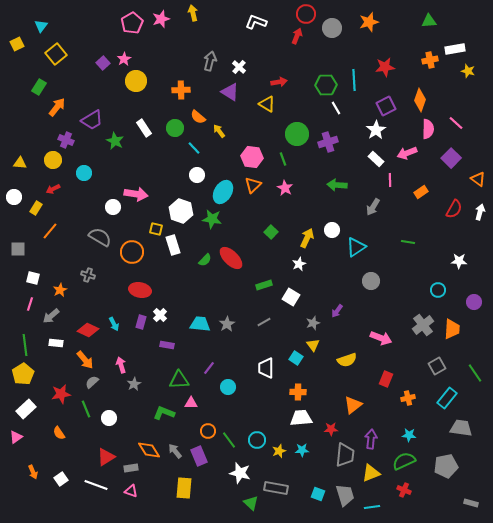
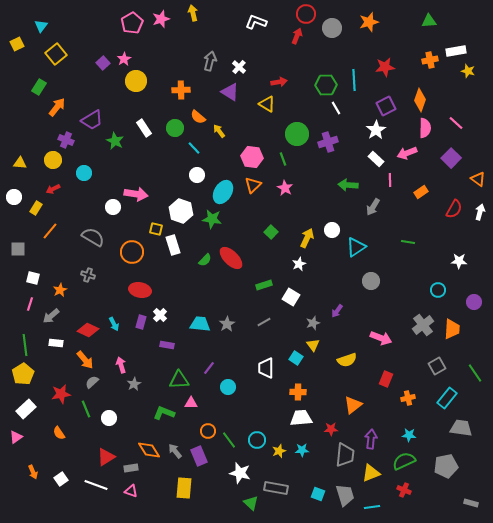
white rectangle at (455, 49): moved 1 px right, 2 px down
pink semicircle at (428, 129): moved 3 px left, 1 px up
green arrow at (337, 185): moved 11 px right
gray semicircle at (100, 237): moved 7 px left
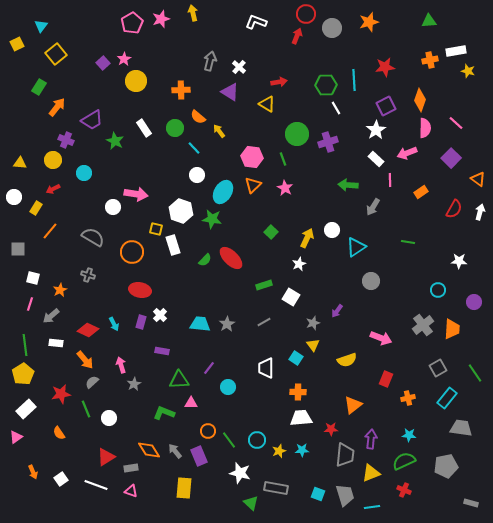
purple rectangle at (167, 345): moved 5 px left, 6 px down
gray square at (437, 366): moved 1 px right, 2 px down
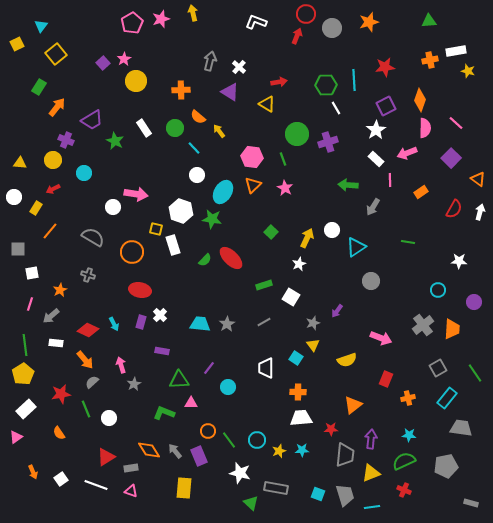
white square at (33, 278): moved 1 px left, 5 px up; rotated 24 degrees counterclockwise
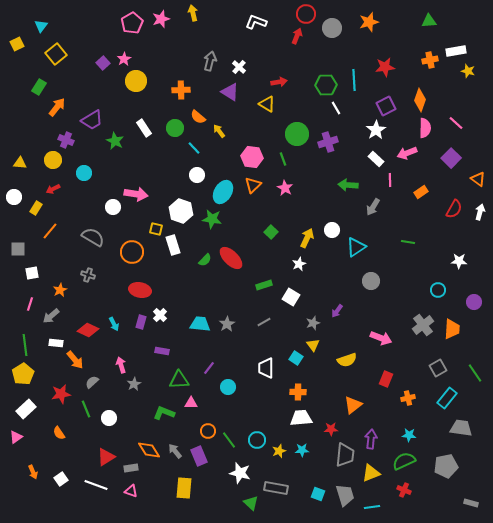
orange arrow at (85, 360): moved 10 px left
